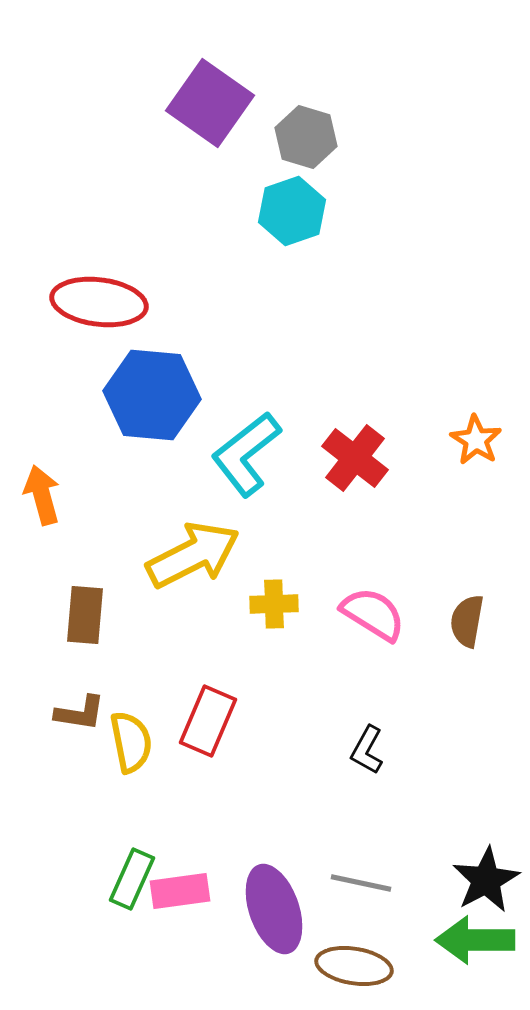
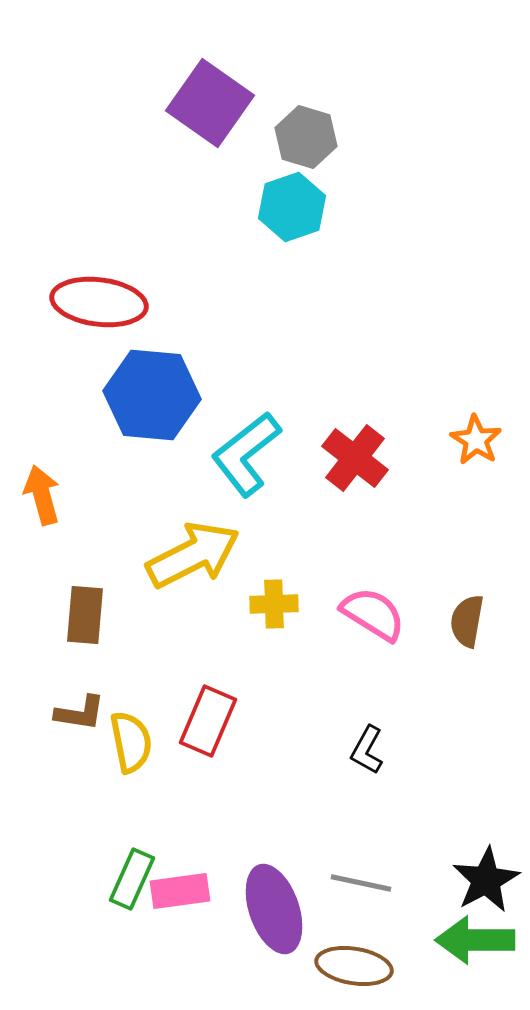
cyan hexagon: moved 4 px up
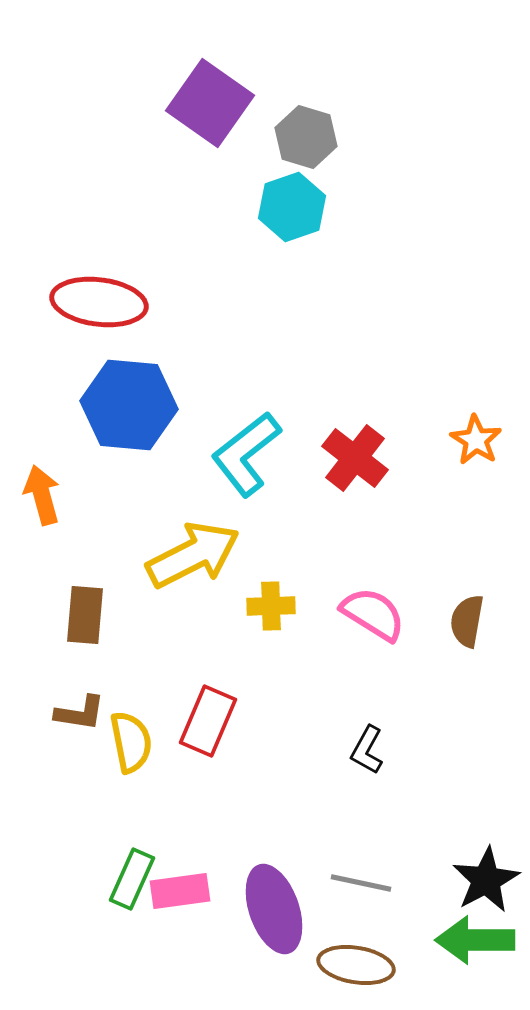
blue hexagon: moved 23 px left, 10 px down
yellow cross: moved 3 px left, 2 px down
brown ellipse: moved 2 px right, 1 px up
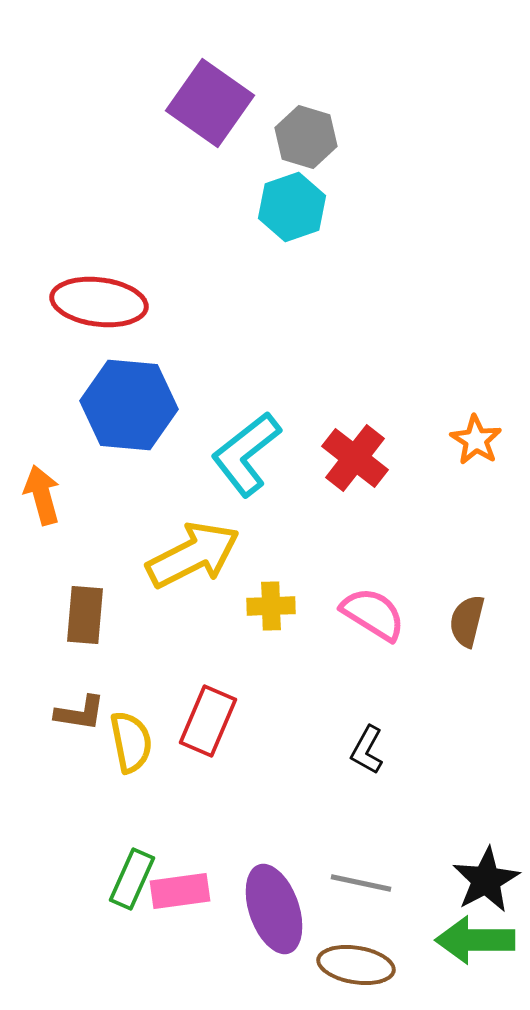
brown semicircle: rotated 4 degrees clockwise
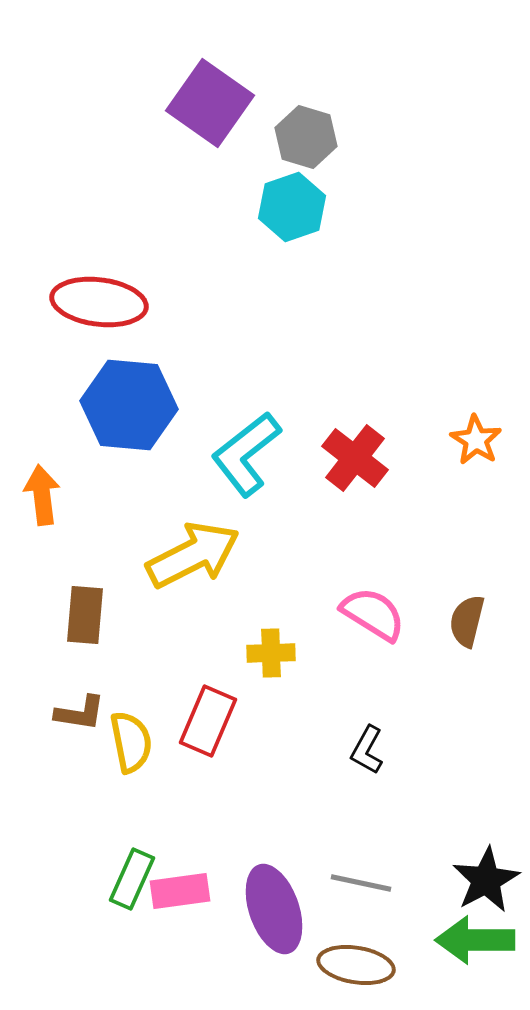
orange arrow: rotated 8 degrees clockwise
yellow cross: moved 47 px down
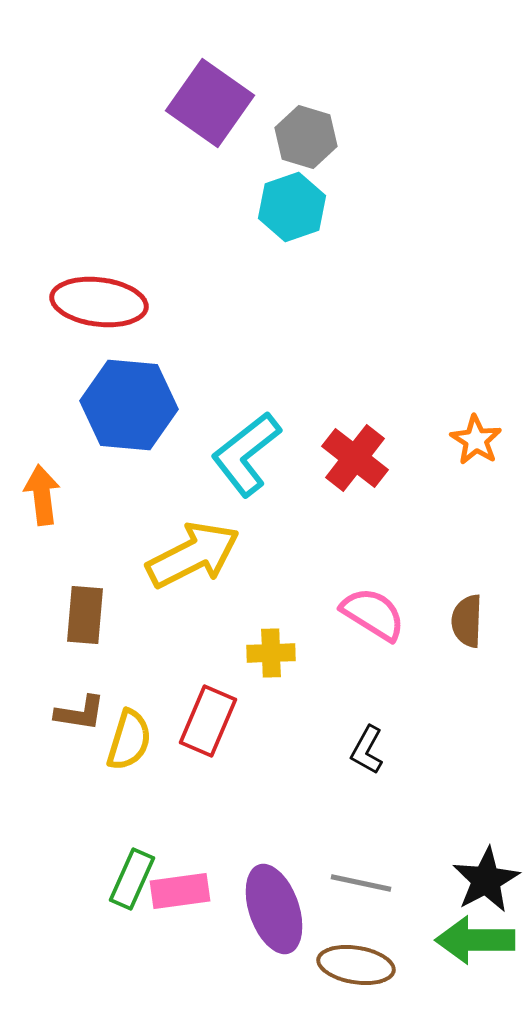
brown semicircle: rotated 12 degrees counterclockwise
yellow semicircle: moved 2 px left, 2 px up; rotated 28 degrees clockwise
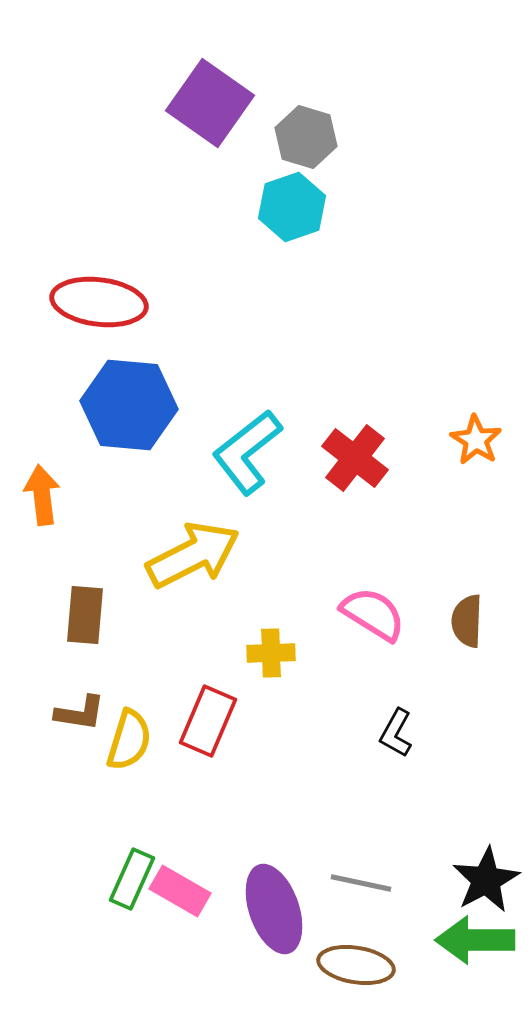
cyan L-shape: moved 1 px right, 2 px up
black L-shape: moved 29 px right, 17 px up
pink rectangle: rotated 38 degrees clockwise
